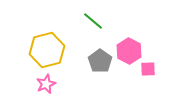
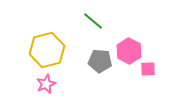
gray pentagon: rotated 30 degrees counterclockwise
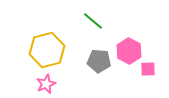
gray pentagon: moved 1 px left
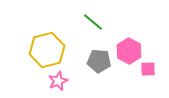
green line: moved 1 px down
pink star: moved 12 px right, 3 px up
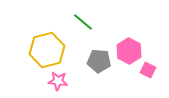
green line: moved 10 px left
pink square: moved 1 px down; rotated 28 degrees clockwise
pink star: rotated 30 degrees clockwise
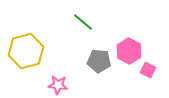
yellow hexagon: moved 21 px left, 1 px down
pink star: moved 4 px down
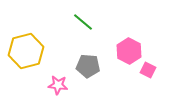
gray pentagon: moved 11 px left, 5 px down
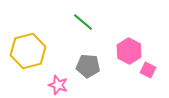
yellow hexagon: moved 2 px right
pink star: rotated 12 degrees clockwise
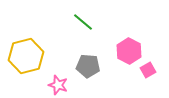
yellow hexagon: moved 2 px left, 5 px down
pink square: rotated 35 degrees clockwise
